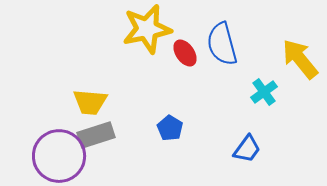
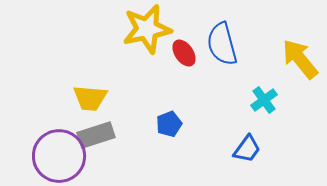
red ellipse: moved 1 px left
cyan cross: moved 8 px down
yellow trapezoid: moved 4 px up
blue pentagon: moved 1 px left, 4 px up; rotated 20 degrees clockwise
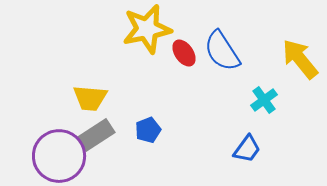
blue semicircle: moved 7 px down; rotated 18 degrees counterclockwise
blue pentagon: moved 21 px left, 6 px down
gray rectangle: rotated 15 degrees counterclockwise
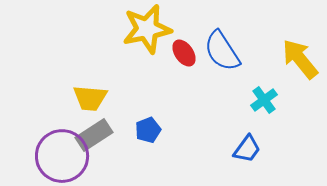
gray rectangle: moved 2 px left
purple circle: moved 3 px right
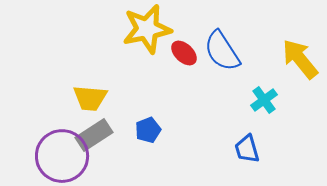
red ellipse: rotated 12 degrees counterclockwise
blue trapezoid: rotated 128 degrees clockwise
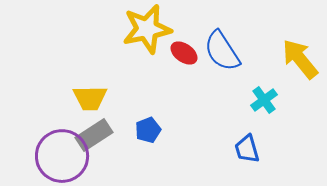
red ellipse: rotated 8 degrees counterclockwise
yellow trapezoid: rotated 6 degrees counterclockwise
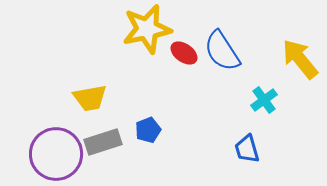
yellow trapezoid: rotated 9 degrees counterclockwise
gray rectangle: moved 9 px right, 7 px down; rotated 15 degrees clockwise
purple circle: moved 6 px left, 2 px up
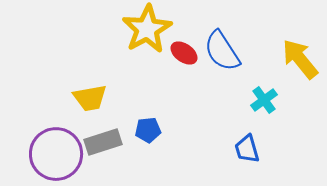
yellow star: rotated 18 degrees counterclockwise
blue pentagon: rotated 15 degrees clockwise
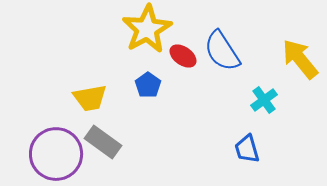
red ellipse: moved 1 px left, 3 px down
blue pentagon: moved 45 px up; rotated 30 degrees counterclockwise
gray rectangle: rotated 54 degrees clockwise
